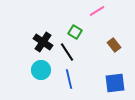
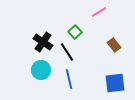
pink line: moved 2 px right, 1 px down
green square: rotated 16 degrees clockwise
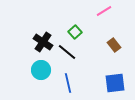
pink line: moved 5 px right, 1 px up
black line: rotated 18 degrees counterclockwise
blue line: moved 1 px left, 4 px down
